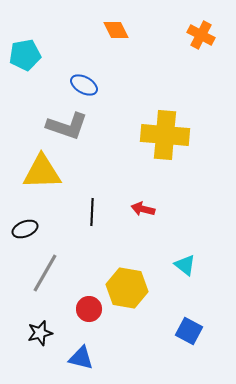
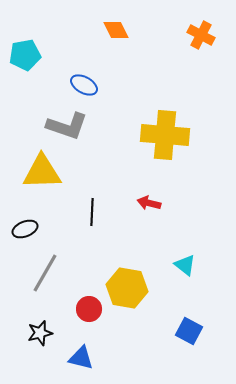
red arrow: moved 6 px right, 6 px up
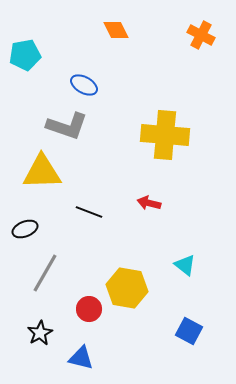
black line: moved 3 px left; rotated 72 degrees counterclockwise
black star: rotated 15 degrees counterclockwise
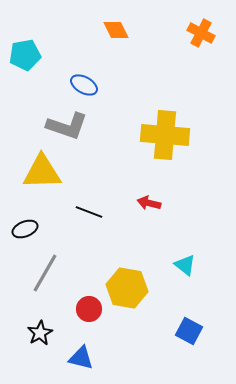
orange cross: moved 2 px up
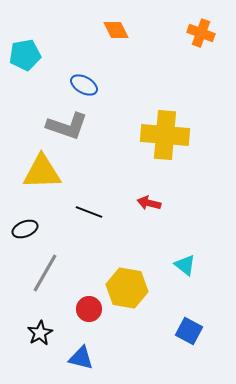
orange cross: rotated 8 degrees counterclockwise
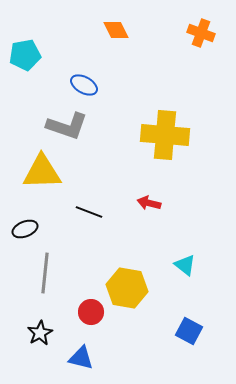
gray line: rotated 24 degrees counterclockwise
red circle: moved 2 px right, 3 px down
